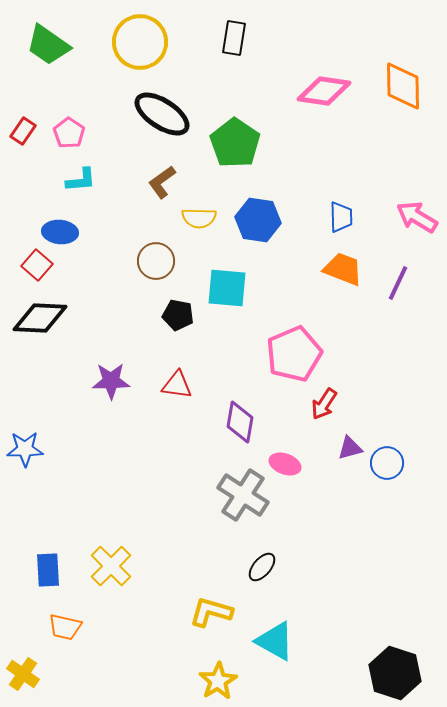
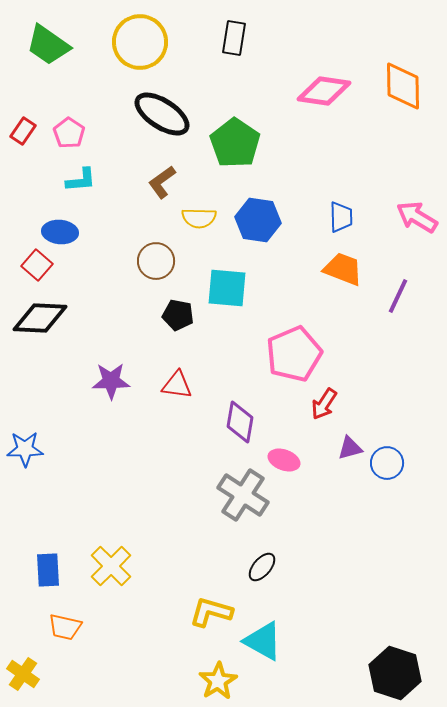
purple line at (398, 283): moved 13 px down
pink ellipse at (285, 464): moved 1 px left, 4 px up
cyan triangle at (275, 641): moved 12 px left
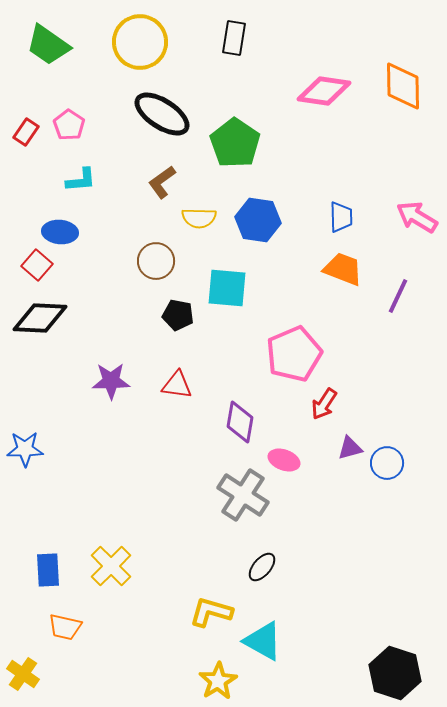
red rectangle at (23, 131): moved 3 px right, 1 px down
pink pentagon at (69, 133): moved 8 px up
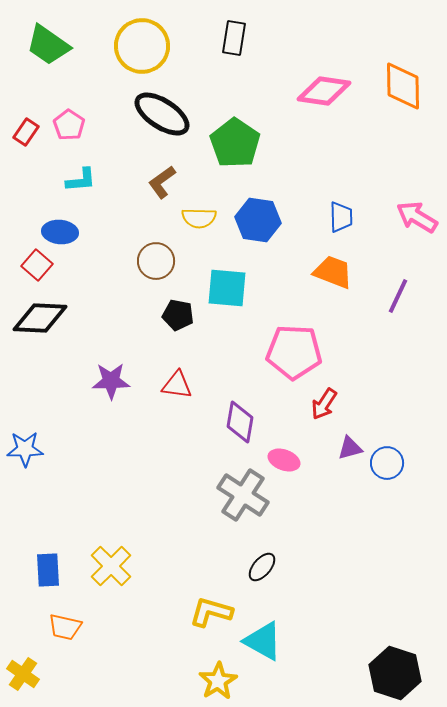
yellow circle at (140, 42): moved 2 px right, 4 px down
orange trapezoid at (343, 269): moved 10 px left, 3 px down
pink pentagon at (294, 354): moved 2 px up; rotated 26 degrees clockwise
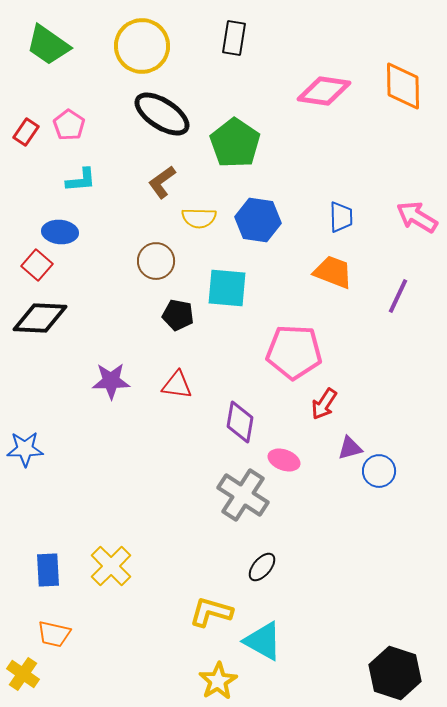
blue circle at (387, 463): moved 8 px left, 8 px down
orange trapezoid at (65, 627): moved 11 px left, 7 px down
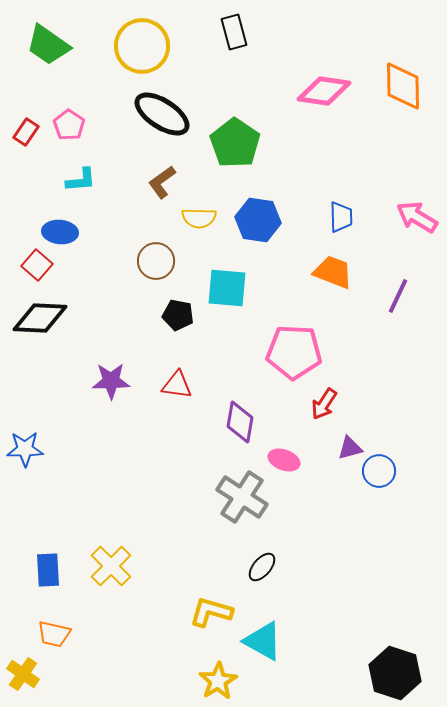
black rectangle at (234, 38): moved 6 px up; rotated 24 degrees counterclockwise
gray cross at (243, 495): moved 1 px left, 2 px down
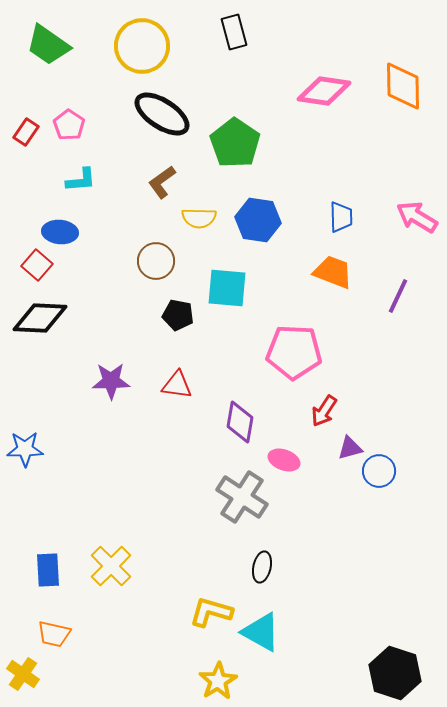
red arrow at (324, 404): moved 7 px down
black ellipse at (262, 567): rotated 28 degrees counterclockwise
cyan triangle at (263, 641): moved 2 px left, 9 px up
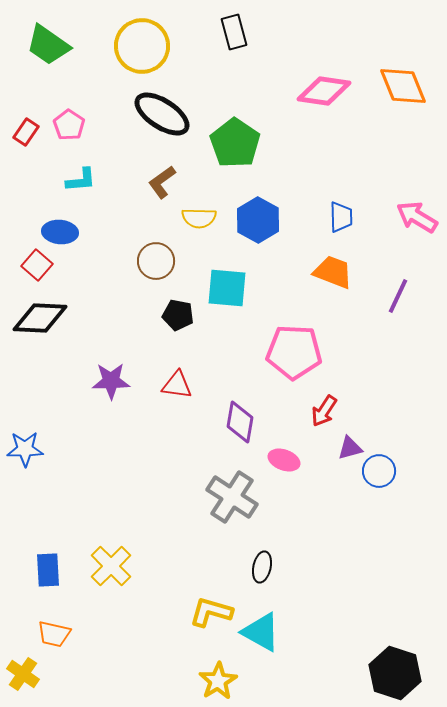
orange diamond at (403, 86): rotated 21 degrees counterclockwise
blue hexagon at (258, 220): rotated 21 degrees clockwise
gray cross at (242, 497): moved 10 px left
